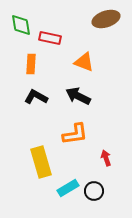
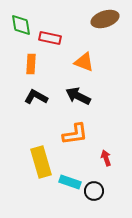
brown ellipse: moved 1 px left
cyan rectangle: moved 2 px right, 6 px up; rotated 50 degrees clockwise
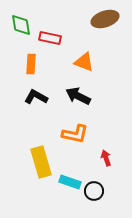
orange L-shape: rotated 20 degrees clockwise
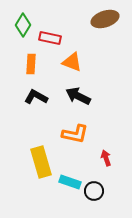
green diamond: moved 2 px right; rotated 40 degrees clockwise
orange triangle: moved 12 px left
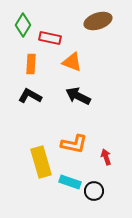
brown ellipse: moved 7 px left, 2 px down
black L-shape: moved 6 px left, 1 px up
orange L-shape: moved 1 px left, 10 px down
red arrow: moved 1 px up
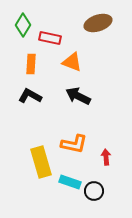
brown ellipse: moved 2 px down
red arrow: rotated 14 degrees clockwise
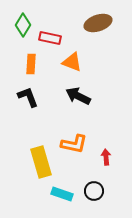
black L-shape: moved 2 px left, 1 px down; rotated 40 degrees clockwise
cyan rectangle: moved 8 px left, 12 px down
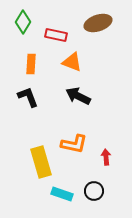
green diamond: moved 3 px up
red rectangle: moved 6 px right, 3 px up
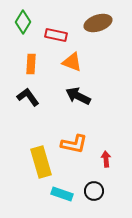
black L-shape: rotated 15 degrees counterclockwise
red arrow: moved 2 px down
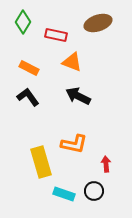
orange rectangle: moved 2 px left, 4 px down; rotated 66 degrees counterclockwise
red arrow: moved 5 px down
cyan rectangle: moved 2 px right
